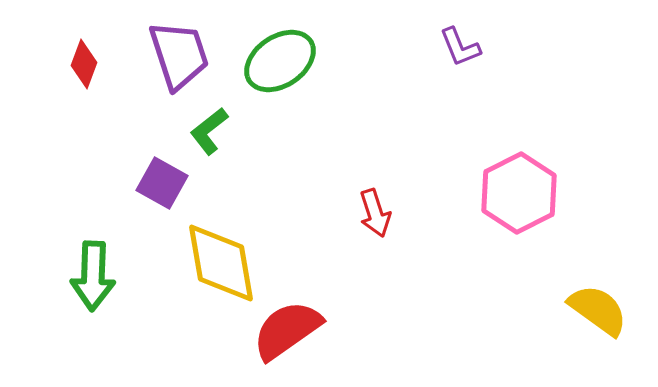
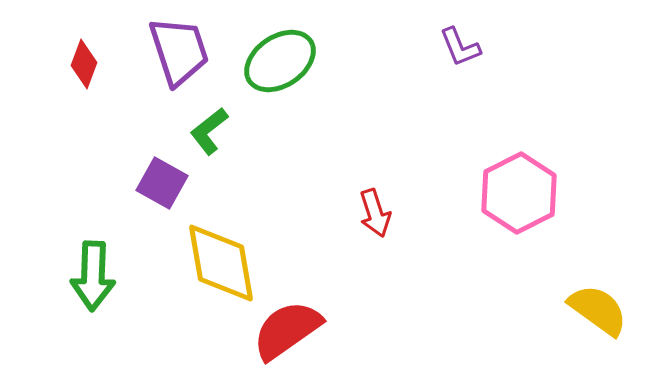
purple trapezoid: moved 4 px up
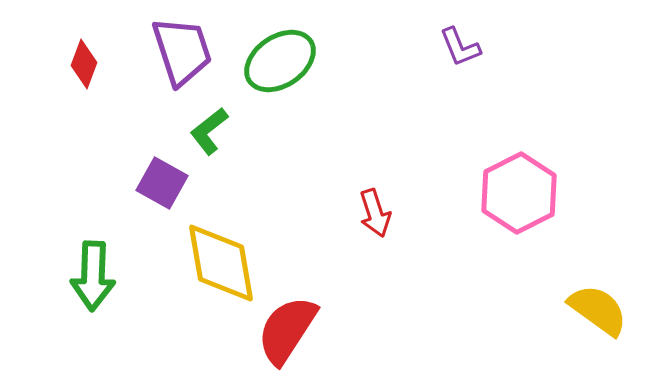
purple trapezoid: moved 3 px right
red semicircle: rotated 22 degrees counterclockwise
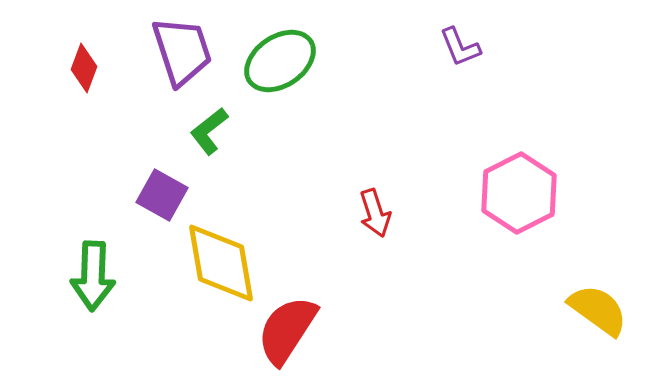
red diamond: moved 4 px down
purple square: moved 12 px down
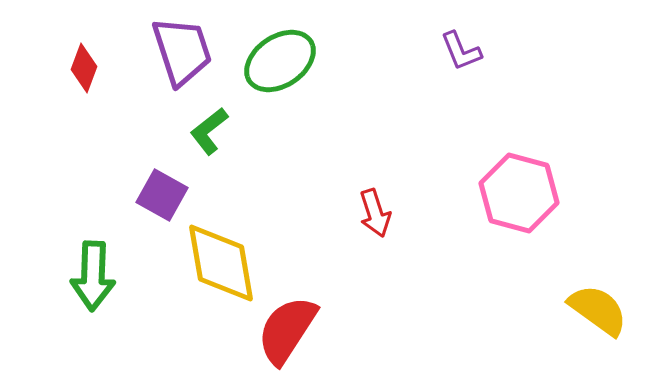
purple L-shape: moved 1 px right, 4 px down
pink hexagon: rotated 18 degrees counterclockwise
